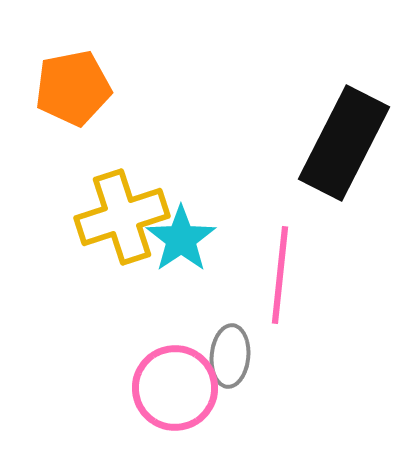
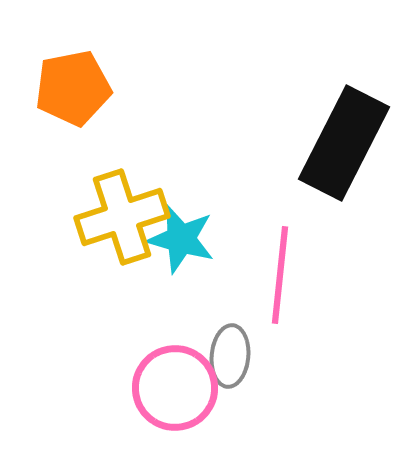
cyan star: rotated 22 degrees counterclockwise
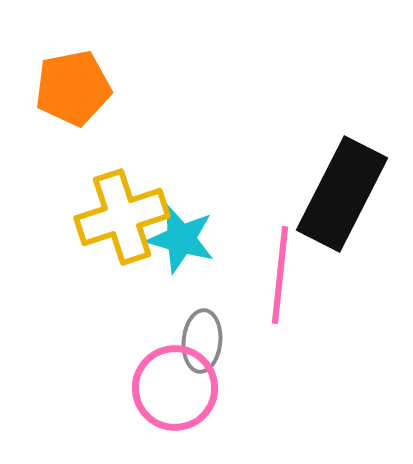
black rectangle: moved 2 px left, 51 px down
gray ellipse: moved 28 px left, 15 px up
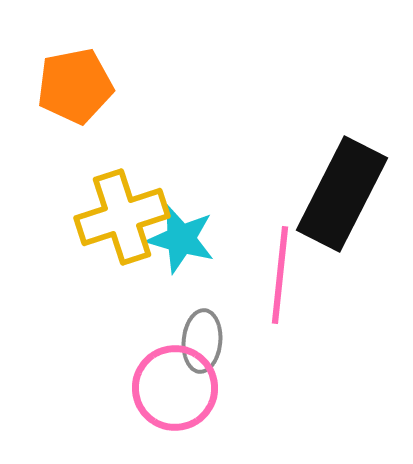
orange pentagon: moved 2 px right, 2 px up
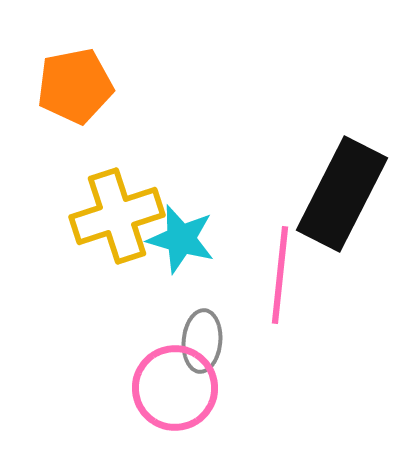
yellow cross: moved 5 px left, 1 px up
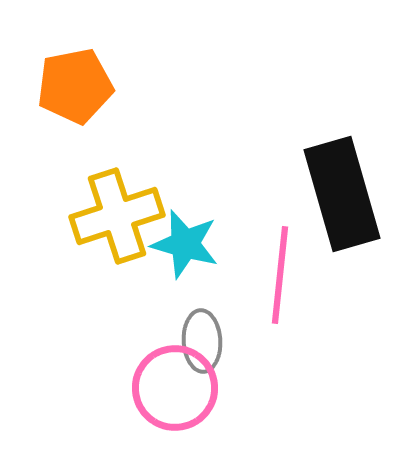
black rectangle: rotated 43 degrees counterclockwise
cyan star: moved 4 px right, 5 px down
gray ellipse: rotated 8 degrees counterclockwise
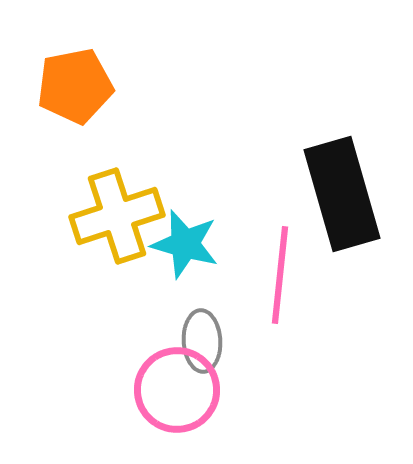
pink circle: moved 2 px right, 2 px down
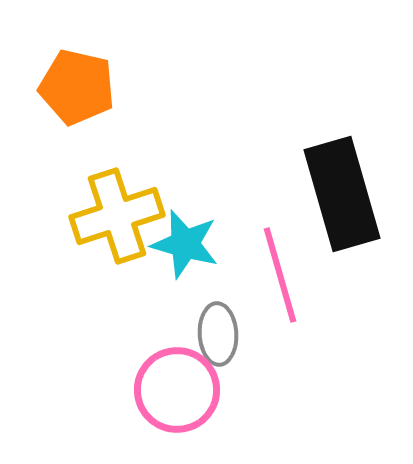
orange pentagon: moved 2 px right, 1 px down; rotated 24 degrees clockwise
pink line: rotated 22 degrees counterclockwise
gray ellipse: moved 16 px right, 7 px up
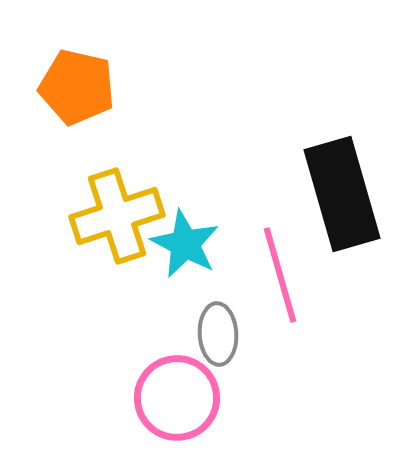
cyan star: rotated 12 degrees clockwise
pink circle: moved 8 px down
